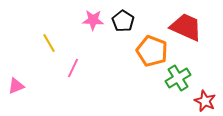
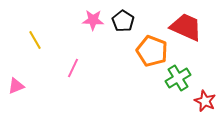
yellow line: moved 14 px left, 3 px up
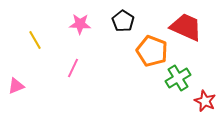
pink star: moved 13 px left, 4 px down
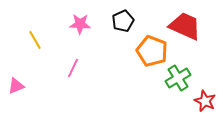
black pentagon: rotated 15 degrees clockwise
red trapezoid: moved 1 px left, 1 px up
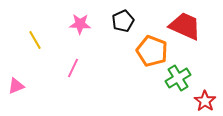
red star: rotated 10 degrees clockwise
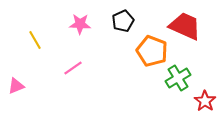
pink line: rotated 30 degrees clockwise
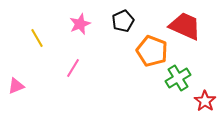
pink star: rotated 25 degrees counterclockwise
yellow line: moved 2 px right, 2 px up
pink line: rotated 24 degrees counterclockwise
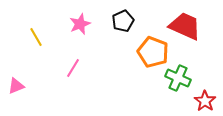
yellow line: moved 1 px left, 1 px up
orange pentagon: moved 1 px right, 1 px down
green cross: rotated 35 degrees counterclockwise
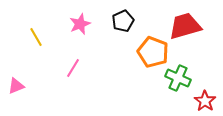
red trapezoid: rotated 40 degrees counterclockwise
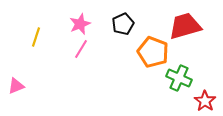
black pentagon: moved 3 px down
yellow line: rotated 48 degrees clockwise
pink line: moved 8 px right, 19 px up
green cross: moved 1 px right
